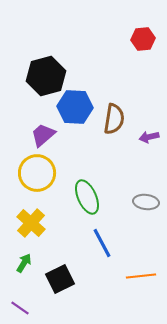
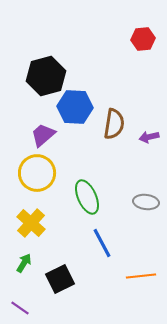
brown semicircle: moved 5 px down
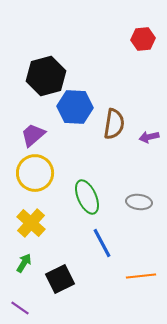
purple trapezoid: moved 10 px left
yellow circle: moved 2 px left
gray ellipse: moved 7 px left
